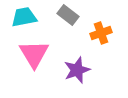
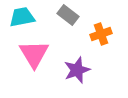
cyan trapezoid: moved 2 px left
orange cross: moved 1 px down
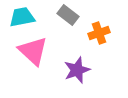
orange cross: moved 2 px left, 1 px up
pink triangle: moved 1 px left, 3 px up; rotated 16 degrees counterclockwise
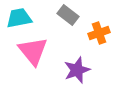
cyan trapezoid: moved 3 px left, 1 px down
pink triangle: rotated 8 degrees clockwise
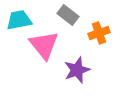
cyan trapezoid: moved 2 px down
pink triangle: moved 11 px right, 6 px up
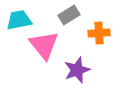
gray rectangle: moved 1 px right; rotated 70 degrees counterclockwise
orange cross: rotated 15 degrees clockwise
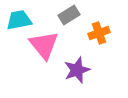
orange cross: rotated 15 degrees counterclockwise
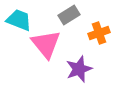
cyan trapezoid: rotated 32 degrees clockwise
pink triangle: moved 2 px right, 1 px up
purple star: moved 2 px right, 1 px up
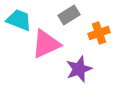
pink triangle: rotated 44 degrees clockwise
